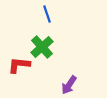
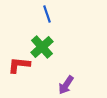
purple arrow: moved 3 px left
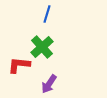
blue line: rotated 36 degrees clockwise
purple arrow: moved 17 px left, 1 px up
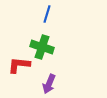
green cross: rotated 30 degrees counterclockwise
purple arrow: rotated 12 degrees counterclockwise
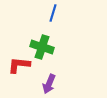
blue line: moved 6 px right, 1 px up
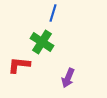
green cross: moved 5 px up; rotated 15 degrees clockwise
purple arrow: moved 19 px right, 6 px up
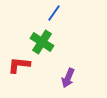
blue line: moved 1 px right; rotated 18 degrees clockwise
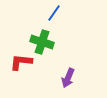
green cross: rotated 15 degrees counterclockwise
red L-shape: moved 2 px right, 3 px up
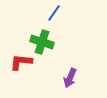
purple arrow: moved 2 px right
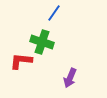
red L-shape: moved 1 px up
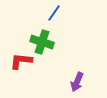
purple arrow: moved 7 px right, 4 px down
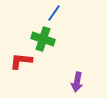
green cross: moved 1 px right, 3 px up
purple arrow: rotated 12 degrees counterclockwise
